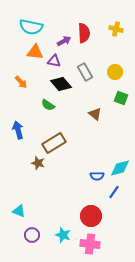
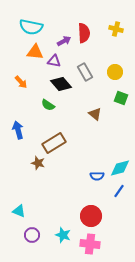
blue line: moved 5 px right, 1 px up
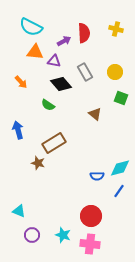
cyan semicircle: rotated 15 degrees clockwise
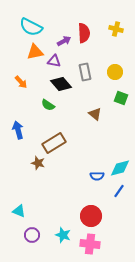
orange triangle: rotated 18 degrees counterclockwise
gray rectangle: rotated 18 degrees clockwise
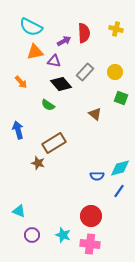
gray rectangle: rotated 54 degrees clockwise
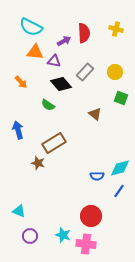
orange triangle: rotated 18 degrees clockwise
purple circle: moved 2 px left, 1 px down
pink cross: moved 4 px left
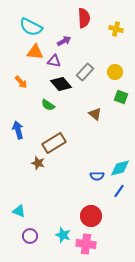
red semicircle: moved 15 px up
green square: moved 1 px up
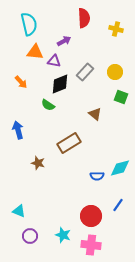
cyan semicircle: moved 2 px left, 3 px up; rotated 130 degrees counterclockwise
black diamond: moved 1 px left; rotated 70 degrees counterclockwise
brown rectangle: moved 15 px right
blue line: moved 1 px left, 14 px down
pink cross: moved 5 px right, 1 px down
